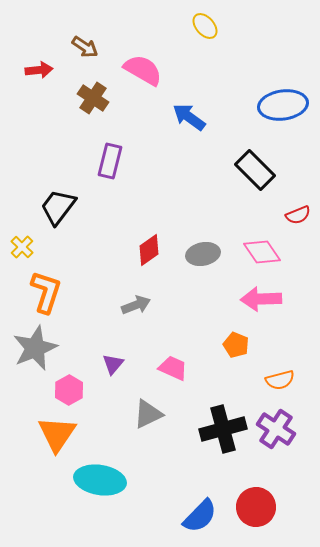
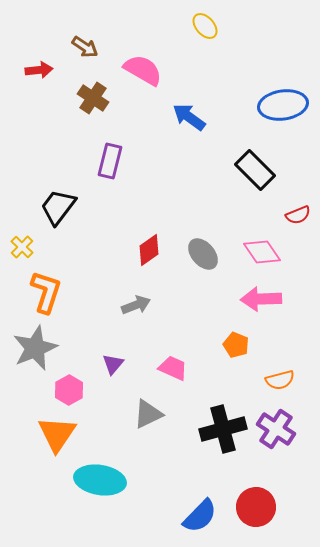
gray ellipse: rotated 60 degrees clockwise
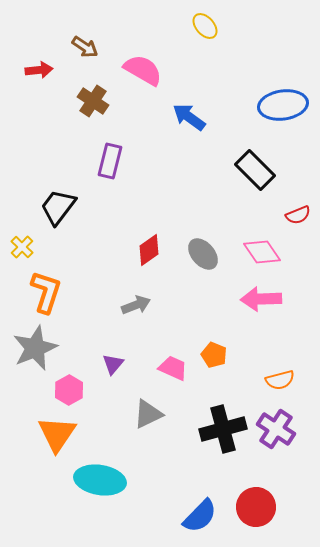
brown cross: moved 3 px down
orange pentagon: moved 22 px left, 10 px down
